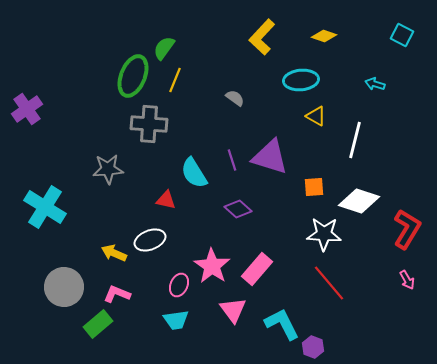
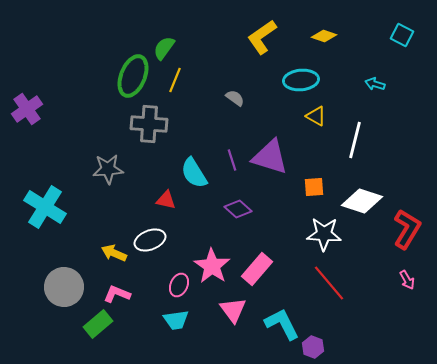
yellow L-shape: rotated 12 degrees clockwise
white diamond: moved 3 px right
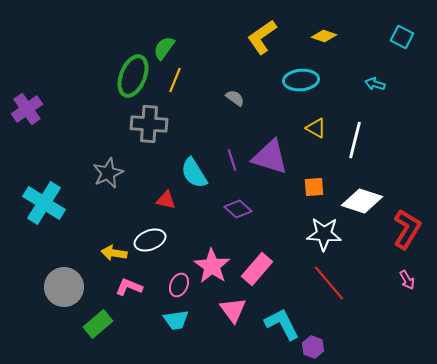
cyan square: moved 2 px down
yellow triangle: moved 12 px down
gray star: moved 4 px down; rotated 20 degrees counterclockwise
cyan cross: moved 1 px left, 4 px up
yellow arrow: rotated 15 degrees counterclockwise
pink L-shape: moved 12 px right, 7 px up
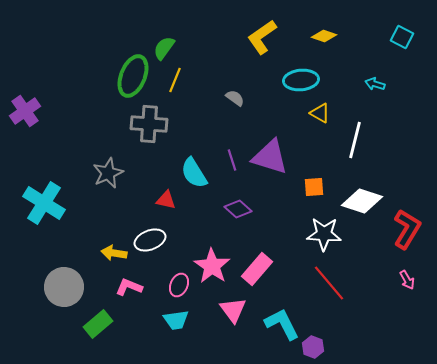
purple cross: moved 2 px left, 2 px down
yellow triangle: moved 4 px right, 15 px up
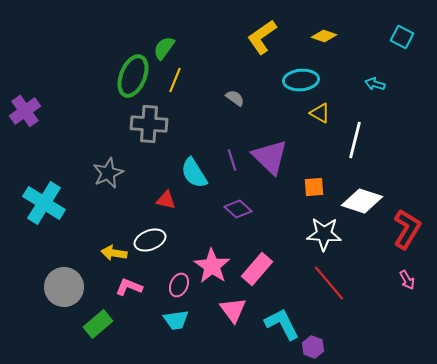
purple triangle: rotated 27 degrees clockwise
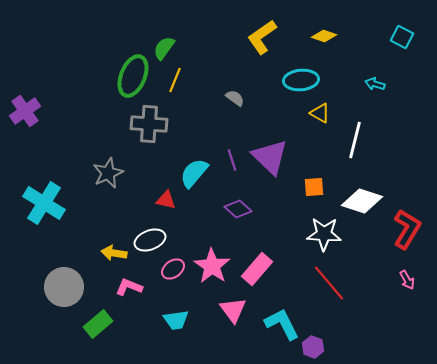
cyan semicircle: rotated 72 degrees clockwise
pink ellipse: moved 6 px left, 16 px up; rotated 30 degrees clockwise
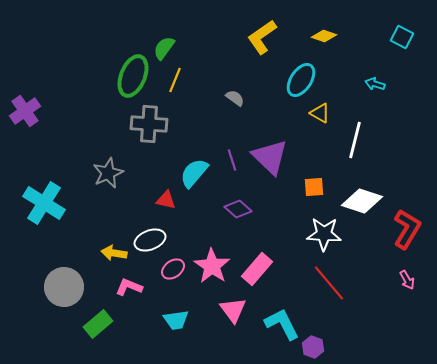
cyan ellipse: rotated 52 degrees counterclockwise
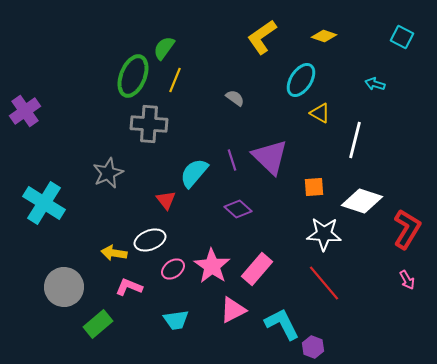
red triangle: rotated 40 degrees clockwise
red line: moved 5 px left
pink triangle: rotated 40 degrees clockwise
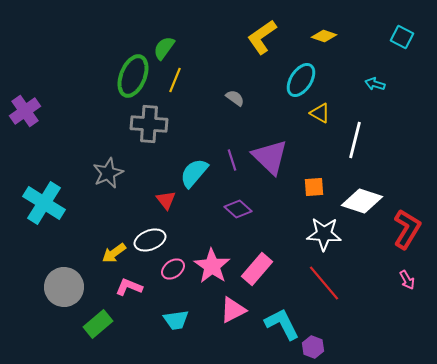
yellow arrow: rotated 45 degrees counterclockwise
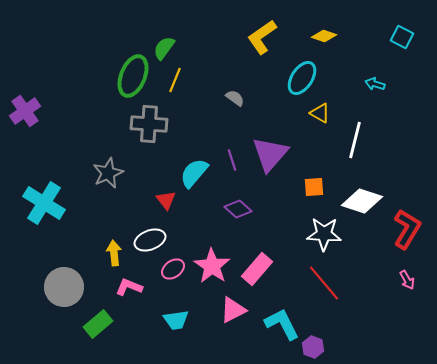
cyan ellipse: moved 1 px right, 2 px up
purple triangle: moved 3 px up; rotated 27 degrees clockwise
yellow arrow: rotated 120 degrees clockwise
